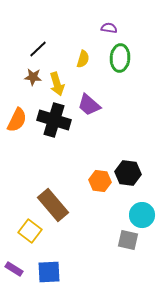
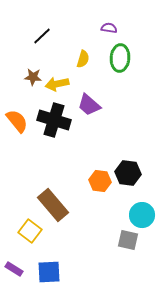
black line: moved 4 px right, 13 px up
yellow arrow: rotated 95 degrees clockwise
orange semicircle: moved 1 px down; rotated 65 degrees counterclockwise
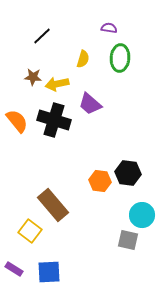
purple trapezoid: moved 1 px right, 1 px up
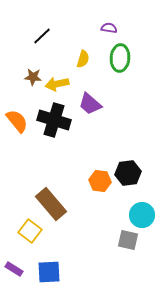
black hexagon: rotated 15 degrees counterclockwise
brown rectangle: moved 2 px left, 1 px up
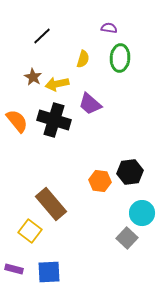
brown star: rotated 24 degrees clockwise
black hexagon: moved 2 px right, 1 px up
cyan circle: moved 2 px up
gray square: moved 1 px left, 2 px up; rotated 30 degrees clockwise
purple rectangle: rotated 18 degrees counterclockwise
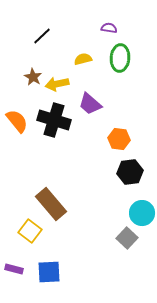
yellow semicircle: rotated 120 degrees counterclockwise
orange hexagon: moved 19 px right, 42 px up
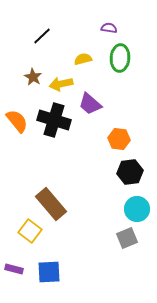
yellow arrow: moved 4 px right
cyan circle: moved 5 px left, 4 px up
gray square: rotated 25 degrees clockwise
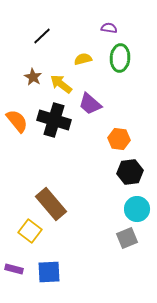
yellow arrow: rotated 50 degrees clockwise
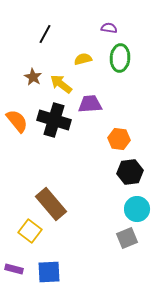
black line: moved 3 px right, 2 px up; rotated 18 degrees counterclockwise
purple trapezoid: rotated 135 degrees clockwise
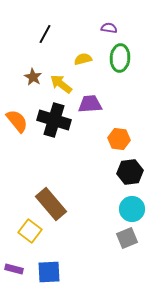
cyan circle: moved 5 px left
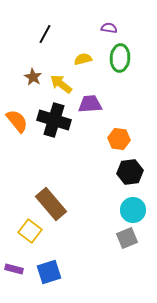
cyan circle: moved 1 px right, 1 px down
blue square: rotated 15 degrees counterclockwise
